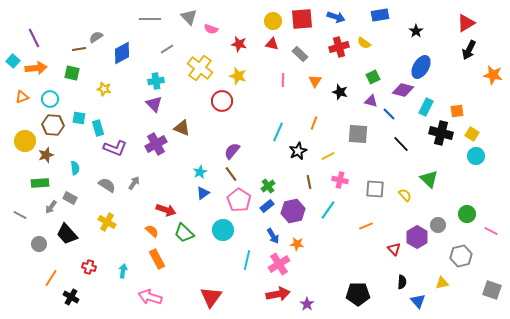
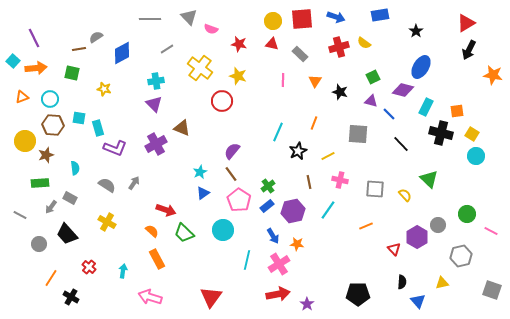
red cross at (89, 267): rotated 24 degrees clockwise
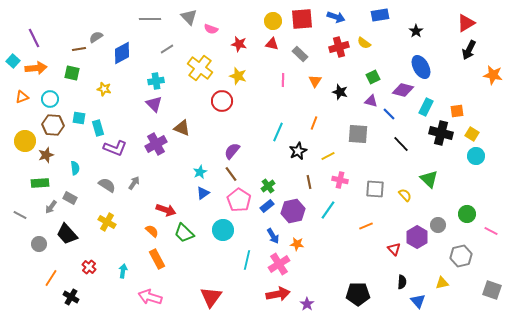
blue ellipse at (421, 67): rotated 60 degrees counterclockwise
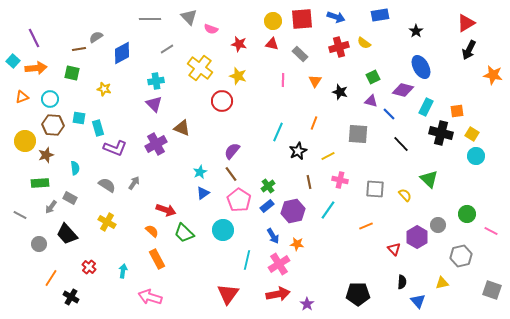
red triangle at (211, 297): moved 17 px right, 3 px up
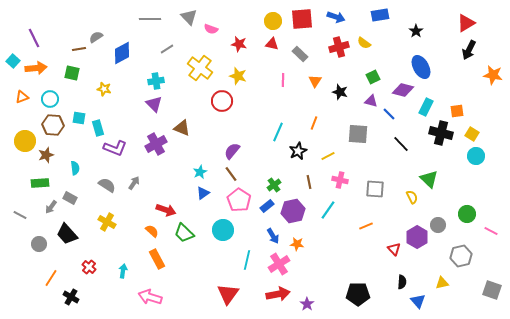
green cross at (268, 186): moved 6 px right, 1 px up
yellow semicircle at (405, 195): moved 7 px right, 2 px down; rotated 16 degrees clockwise
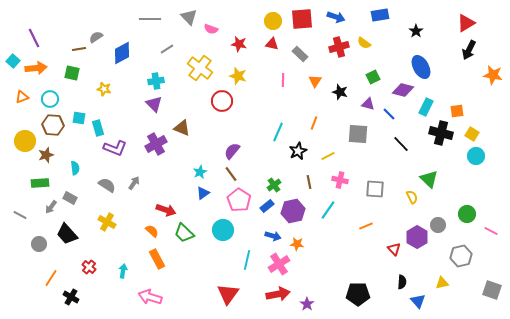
purple triangle at (371, 101): moved 3 px left, 3 px down
blue arrow at (273, 236): rotated 42 degrees counterclockwise
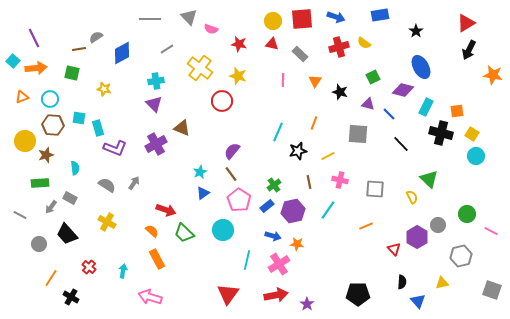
black star at (298, 151): rotated 12 degrees clockwise
red arrow at (278, 294): moved 2 px left, 1 px down
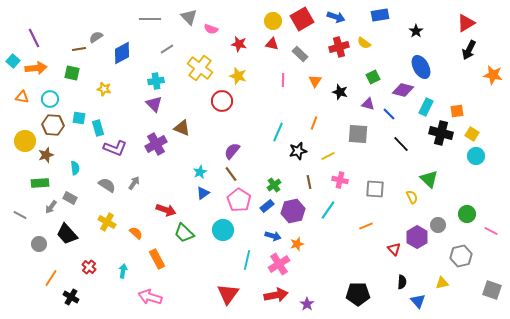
red square at (302, 19): rotated 25 degrees counterclockwise
orange triangle at (22, 97): rotated 32 degrees clockwise
orange semicircle at (152, 231): moved 16 px left, 2 px down
orange star at (297, 244): rotated 24 degrees counterclockwise
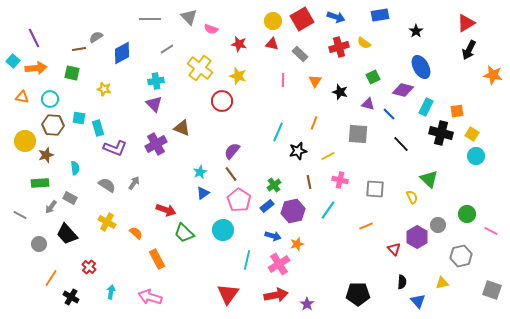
cyan arrow at (123, 271): moved 12 px left, 21 px down
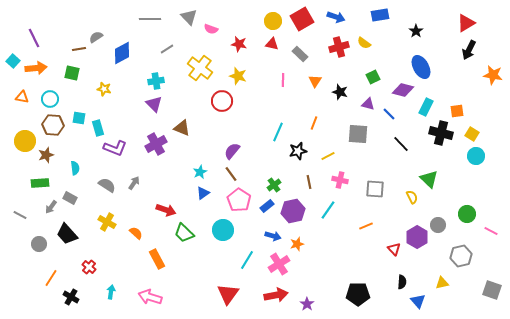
cyan line at (247, 260): rotated 18 degrees clockwise
